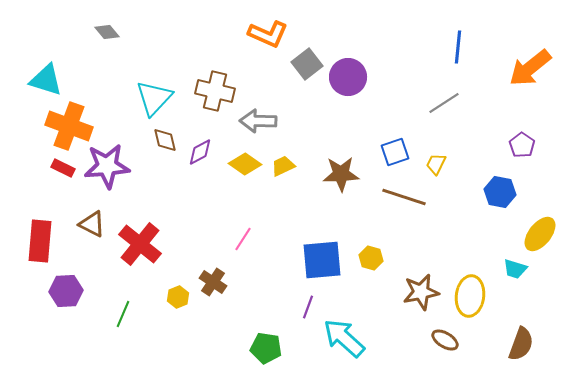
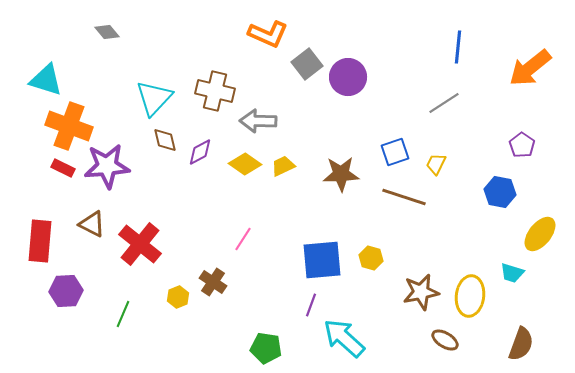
cyan trapezoid at (515, 269): moved 3 px left, 4 px down
purple line at (308, 307): moved 3 px right, 2 px up
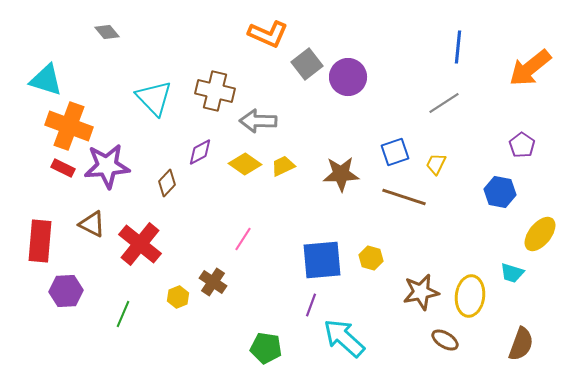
cyan triangle at (154, 98): rotated 27 degrees counterclockwise
brown diamond at (165, 140): moved 2 px right, 43 px down; rotated 56 degrees clockwise
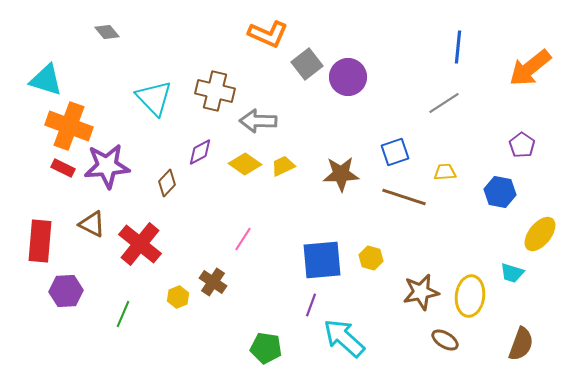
yellow trapezoid at (436, 164): moved 9 px right, 8 px down; rotated 60 degrees clockwise
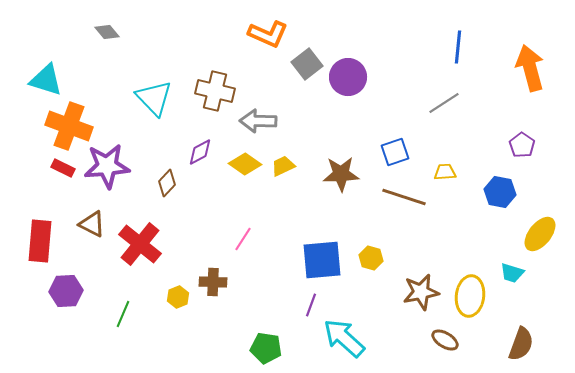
orange arrow at (530, 68): rotated 114 degrees clockwise
brown cross at (213, 282): rotated 32 degrees counterclockwise
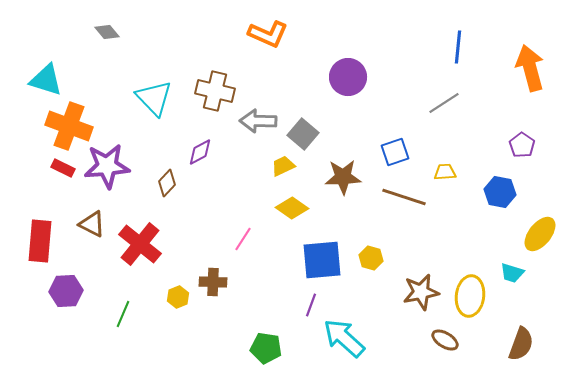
gray square at (307, 64): moved 4 px left, 70 px down; rotated 12 degrees counterclockwise
yellow diamond at (245, 164): moved 47 px right, 44 px down
brown star at (341, 174): moved 2 px right, 3 px down
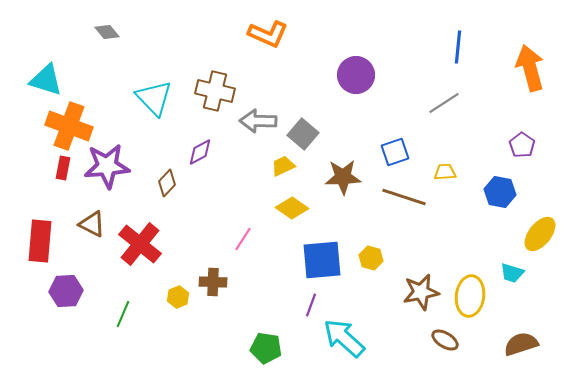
purple circle at (348, 77): moved 8 px right, 2 px up
red rectangle at (63, 168): rotated 75 degrees clockwise
brown semicircle at (521, 344): rotated 128 degrees counterclockwise
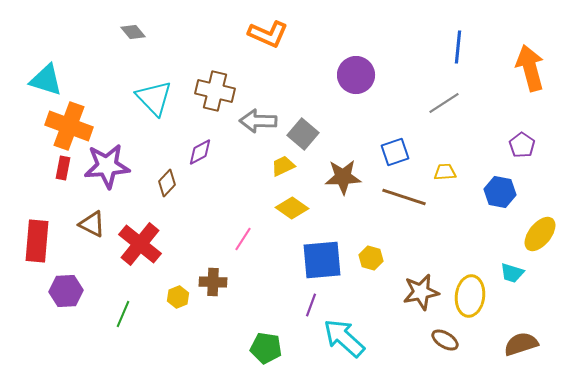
gray diamond at (107, 32): moved 26 px right
red rectangle at (40, 241): moved 3 px left
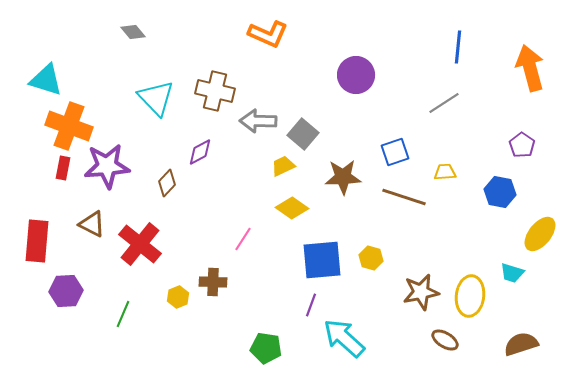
cyan triangle at (154, 98): moved 2 px right
